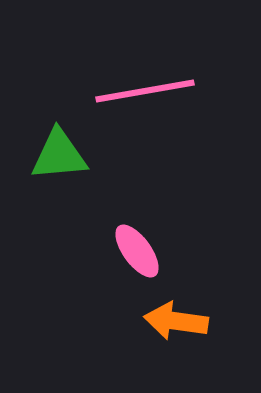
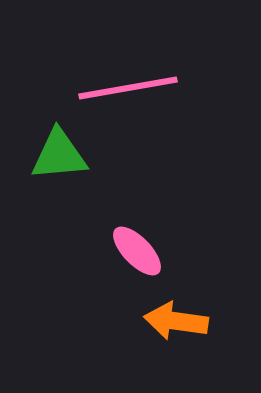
pink line: moved 17 px left, 3 px up
pink ellipse: rotated 8 degrees counterclockwise
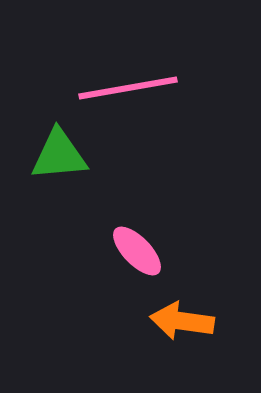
orange arrow: moved 6 px right
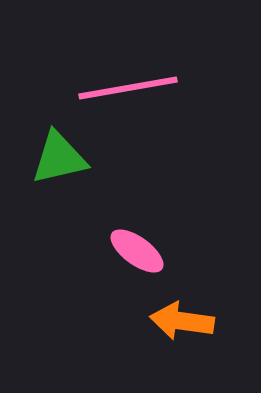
green triangle: moved 3 px down; rotated 8 degrees counterclockwise
pink ellipse: rotated 10 degrees counterclockwise
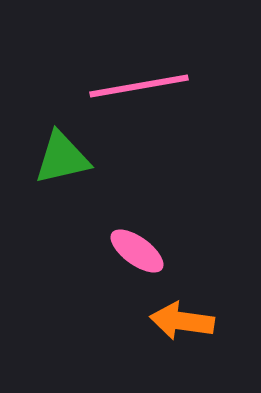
pink line: moved 11 px right, 2 px up
green triangle: moved 3 px right
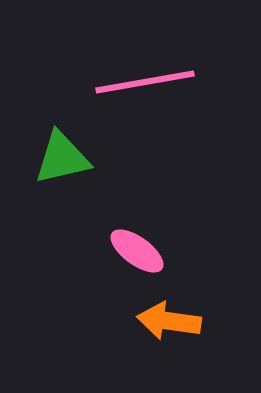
pink line: moved 6 px right, 4 px up
orange arrow: moved 13 px left
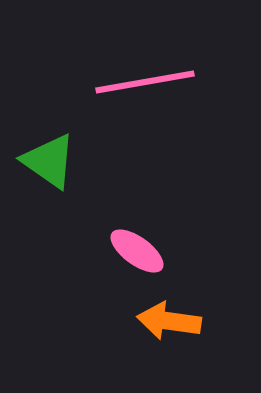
green triangle: moved 13 px left, 3 px down; rotated 48 degrees clockwise
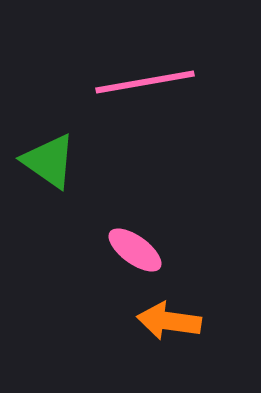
pink ellipse: moved 2 px left, 1 px up
